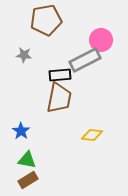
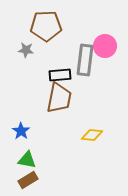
brown pentagon: moved 6 px down; rotated 8 degrees clockwise
pink circle: moved 4 px right, 6 px down
gray star: moved 2 px right, 5 px up
gray rectangle: rotated 56 degrees counterclockwise
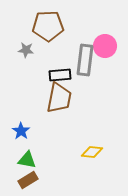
brown pentagon: moved 2 px right
yellow diamond: moved 17 px down
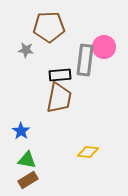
brown pentagon: moved 1 px right, 1 px down
pink circle: moved 1 px left, 1 px down
yellow diamond: moved 4 px left
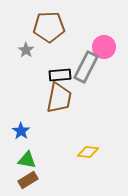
gray star: rotated 28 degrees clockwise
gray rectangle: moved 1 px right, 7 px down; rotated 20 degrees clockwise
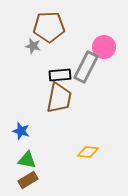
gray star: moved 7 px right, 4 px up; rotated 21 degrees counterclockwise
blue star: rotated 18 degrees counterclockwise
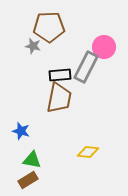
green triangle: moved 5 px right
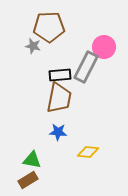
blue star: moved 37 px right, 1 px down; rotated 12 degrees counterclockwise
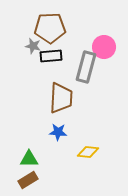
brown pentagon: moved 1 px right, 1 px down
gray rectangle: rotated 12 degrees counterclockwise
black rectangle: moved 9 px left, 19 px up
brown trapezoid: moved 2 px right; rotated 8 degrees counterclockwise
green triangle: moved 3 px left, 1 px up; rotated 12 degrees counterclockwise
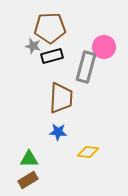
black rectangle: moved 1 px right; rotated 10 degrees counterclockwise
